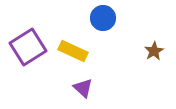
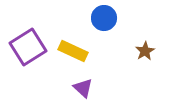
blue circle: moved 1 px right
brown star: moved 9 px left
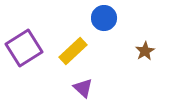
purple square: moved 4 px left, 1 px down
yellow rectangle: rotated 68 degrees counterclockwise
